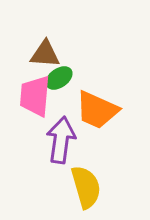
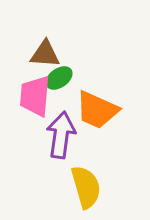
purple arrow: moved 5 px up
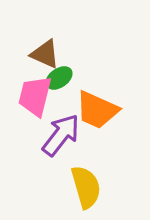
brown triangle: rotated 20 degrees clockwise
pink trapezoid: rotated 9 degrees clockwise
purple arrow: rotated 30 degrees clockwise
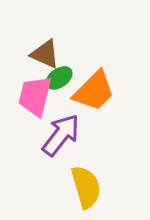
orange trapezoid: moved 3 px left, 19 px up; rotated 69 degrees counterclockwise
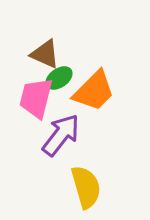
pink trapezoid: moved 1 px right, 2 px down
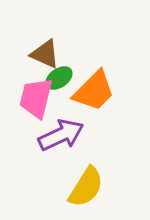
purple arrow: rotated 27 degrees clockwise
yellow semicircle: rotated 48 degrees clockwise
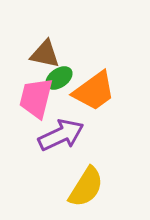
brown triangle: rotated 12 degrees counterclockwise
orange trapezoid: rotated 9 degrees clockwise
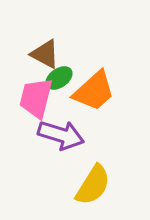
brown triangle: rotated 16 degrees clockwise
orange trapezoid: rotated 6 degrees counterclockwise
purple arrow: rotated 42 degrees clockwise
yellow semicircle: moved 7 px right, 2 px up
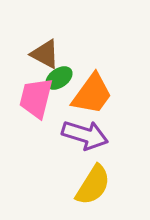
orange trapezoid: moved 2 px left, 3 px down; rotated 12 degrees counterclockwise
purple arrow: moved 24 px right
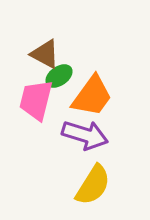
green ellipse: moved 2 px up
orange trapezoid: moved 2 px down
pink trapezoid: moved 2 px down
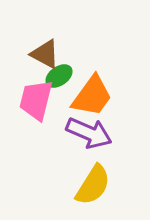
purple arrow: moved 4 px right, 2 px up; rotated 6 degrees clockwise
